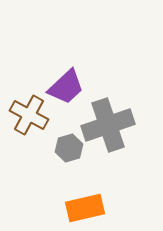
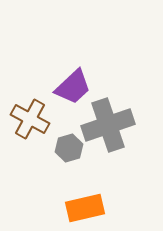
purple trapezoid: moved 7 px right
brown cross: moved 1 px right, 4 px down
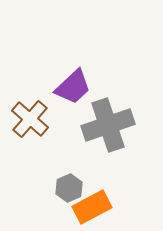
brown cross: rotated 12 degrees clockwise
gray hexagon: moved 40 px down; rotated 8 degrees counterclockwise
orange rectangle: moved 7 px right, 1 px up; rotated 15 degrees counterclockwise
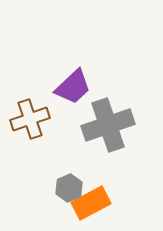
brown cross: rotated 30 degrees clockwise
orange rectangle: moved 1 px left, 4 px up
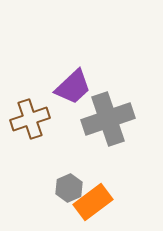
gray cross: moved 6 px up
orange rectangle: moved 2 px right, 1 px up; rotated 9 degrees counterclockwise
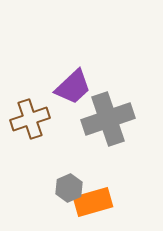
orange rectangle: rotated 21 degrees clockwise
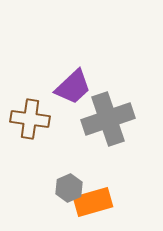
brown cross: rotated 27 degrees clockwise
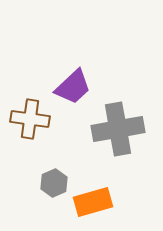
gray cross: moved 10 px right, 10 px down; rotated 9 degrees clockwise
gray hexagon: moved 15 px left, 5 px up
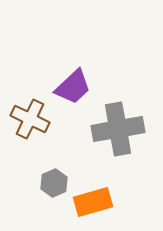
brown cross: rotated 18 degrees clockwise
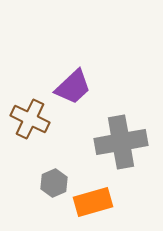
gray cross: moved 3 px right, 13 px down
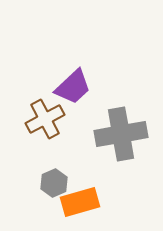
brown cross: moved 15 px right; rotated 36 degrees clockwise
gray cross: moved 8 px up
orange rectangle: moved 13 px left
